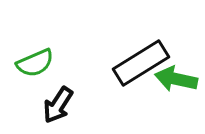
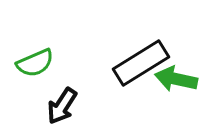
black arrow: moved 4 px right, 1 px down
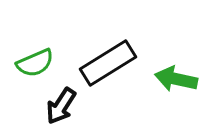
black rectangle: moved 33 px left
black arrow: moved 1 px left
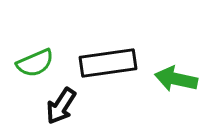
black rectangle: rotated 24 degrees clockwise
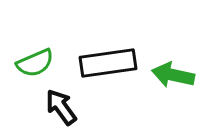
green arrow: moved 3 px left, 4 px up
black arrow: moved 1 px down; rotated 111 degrees clockwise
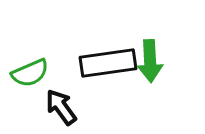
green semicircle: moved 5 px left, 10 px down
green arrow: moved 23 px left, 14 px up; rotated 105 degrees counterclockwise
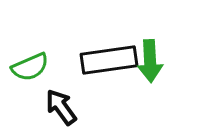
black rectangle: moved 1 px right, 3 px up
green semicircle: moved 6 px up
